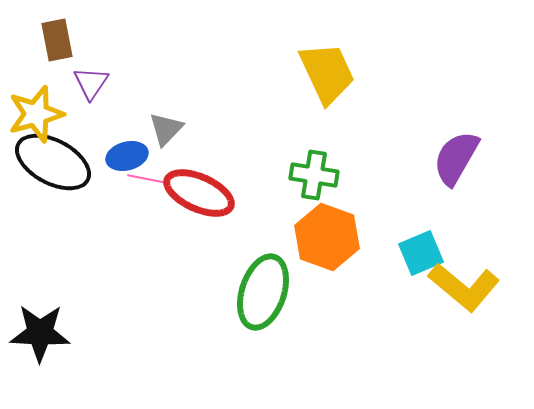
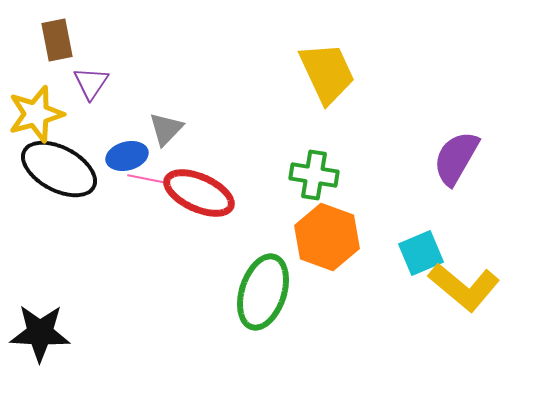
black ellipse: moved 6 px right, 7 px down
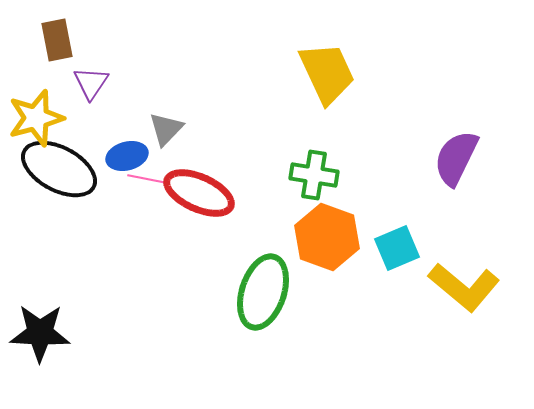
yellow star: moved 4 px down
purple semicircle: rotated 4 degrees counterclockwise
cyan square: moved 24 px left, 5 px up
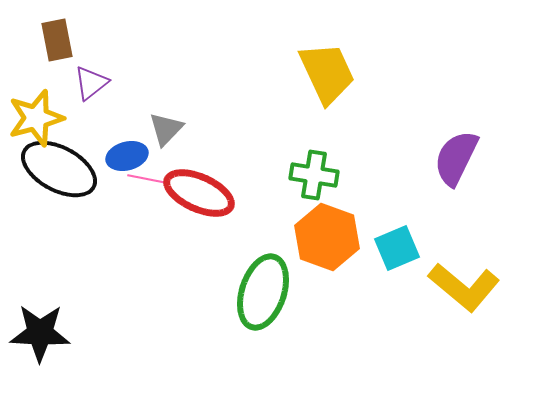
purple triangle: rotated 18 degrees clockwise
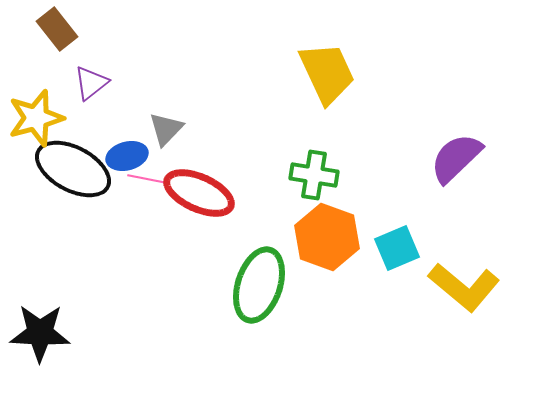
brown rectangle: moved 11 px up; rotated 27 degrees counterclockwise
purple semicircle: rotated 20 degrees clockwise
black ellipse: moved 14 px right
green ellipse: moved 4 px left, 7 px up
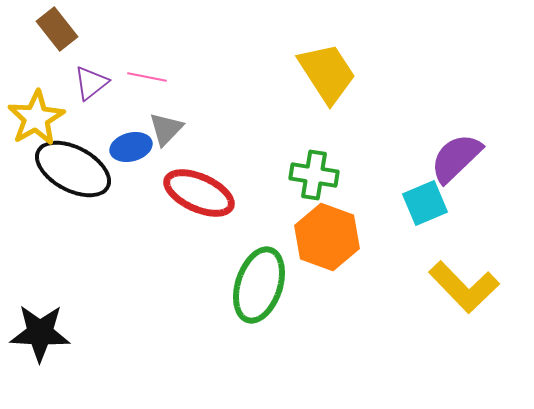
yellow trapezoid: rotated 8 degrees counterclockwise
yellow star: rotated 14 degrees counterclockwise
blue ellipse: moved 4 px right, 9 px up
pink line: moved 102 px up
cyan square: moved 28 px right, 45 px up
yellow L-shape: rotated 6 degrees clockwise
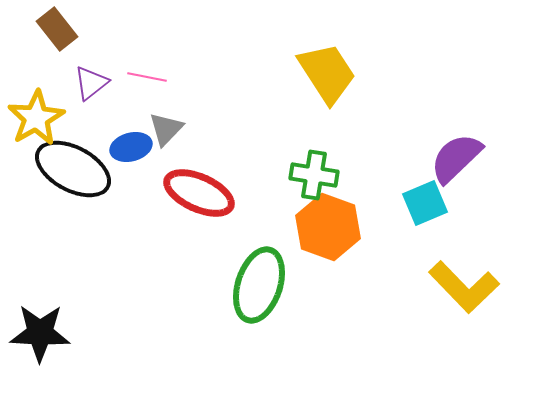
orange hexagon: moved 1 px right, 10 px up
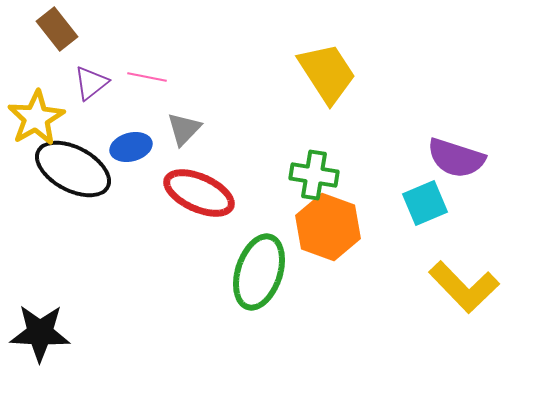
gray triangle: moved 18 px right
purple semicircle: rotated 118 degrees counterclockwise
green ellipse: moved 13 px up
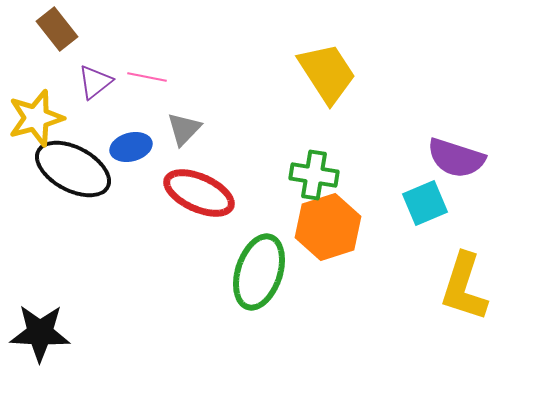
purple triangle: moved 4 px right, 1 px up
yellow star: rotated 14 degrees clockwise
orange hexagon: rotated 22 degrees clockwise
yellow L-shape: rotated 62 degrees clockwise
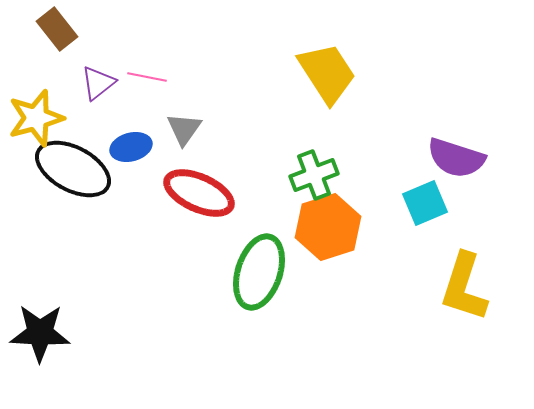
purple triangle: moved 3 px right, 1 px down
gray triangle: rotated 9 degrees counterclockwise
green cross: rotated 30 degrees counterclockwise
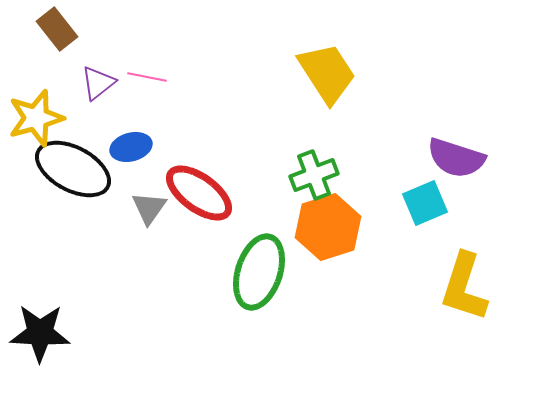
gray triangle: moved 35 px left, 79 px down
red ellipse: rotated 12 degrees clockwise
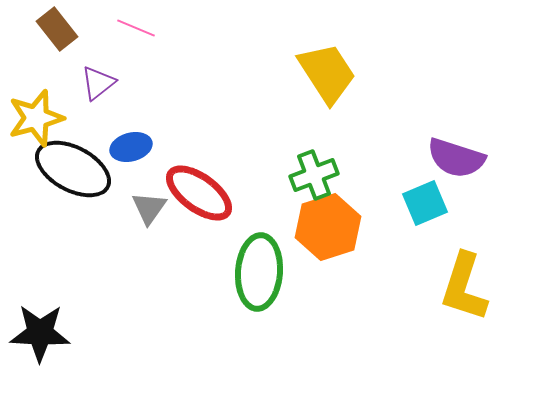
pink line: moved 11 px left, 49 px up; rotated 12 degrees clockwise
green ellipse: rotated 14 degrees counterclockwise
